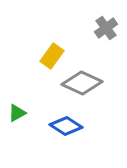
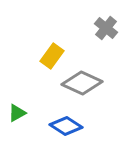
gray cross: rotated 15 degrees counterclockwise
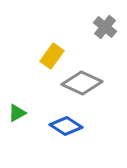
gray cross: moved 1 px left, 1 px up
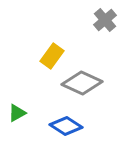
gray cross: moved 7 px up; rotated 10 degrees clockwise
